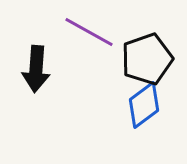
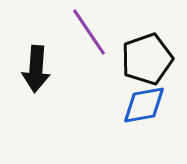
purple line: rotated 27 degrees clockwise
blue diamond: rotated 27 degrees clockwise
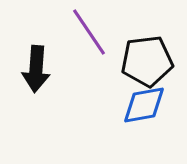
black pentagon: moved 2 px down; rotated 12 degrees clockwise
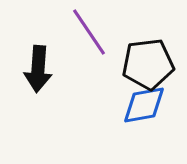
black pentagon: moved 1 px right, 3 px down
black arrow: moved 2 px right
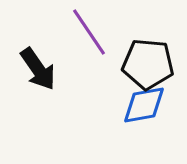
black pentagon: rotated 12 degrees clockwise
black arrow: rotated 39 degrees counterclockwise
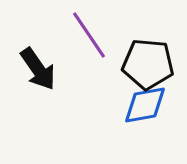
purple line: moved 3 px down
blue diamond: moved 1 px right
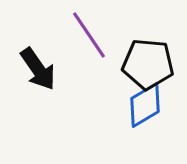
blue diamond: rotated 21 degrees counterclockwise
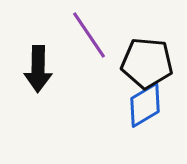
black pentagon: moved 1 px left, 1 px up
black arrow: rotated 36 degrees clockwise
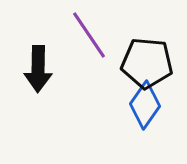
blue diamond: rotated 24 degrees counterclockwise
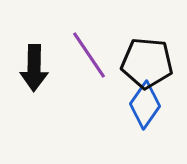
purple line: moved 20 px down
black arrow: moved 4 px left, 1 px up
